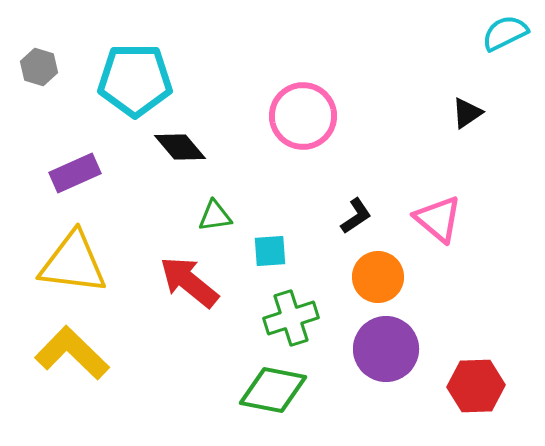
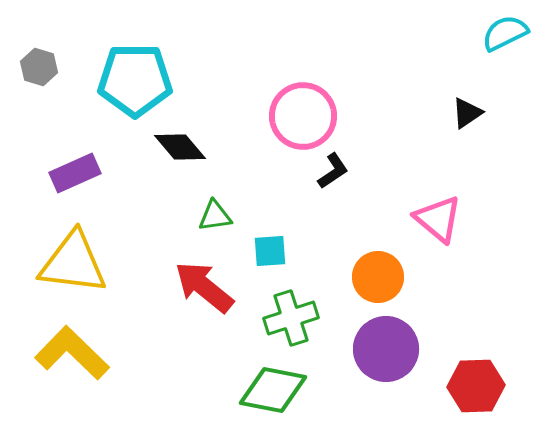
black L-shape: moved 23 px left, 45 px up
red arrow: moved 15 px right, 5 px down
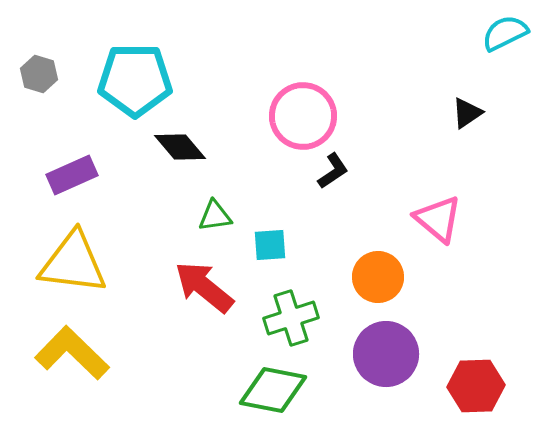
gray hexagon: moved 7 px down
purple rectangle: moved 3 px left, 2 px down
cyan square: moved 6 px up
purple circle: moved 5 px down
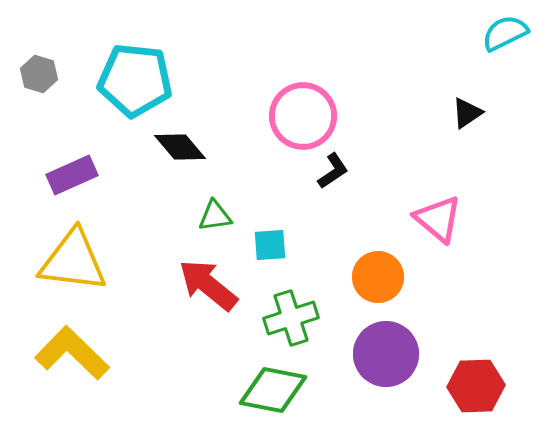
cyan pentagon: rotated 6 degrees clockwise
yellow triangle: moved 2 px up
red arrow: moved 4 px right, 2 px up
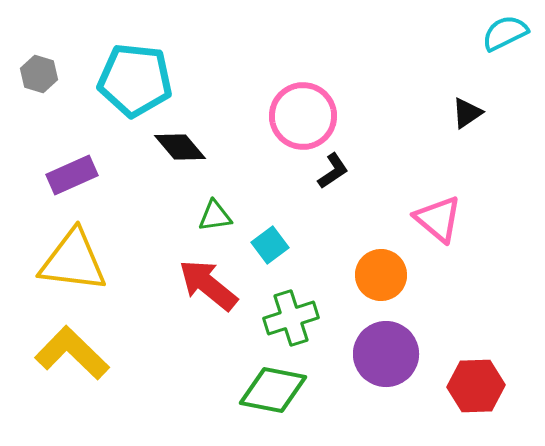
cyan square: rotated 33 degrees counterclockwise
orange circle: moved 3 px right, 2 px up
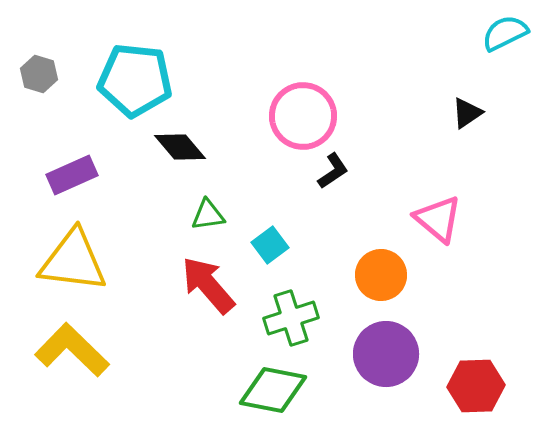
green triangle: moved 7 px left, 1 px up
red arrow: rotated 10 degrees clockwise
yellow L-shape: moved 3 px up
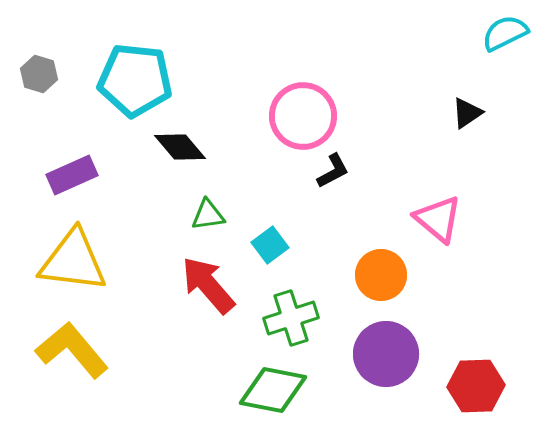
black L-shape: rotated 6 degrees clockwise
yellow L-shape: rotated 6 degrees clockwise
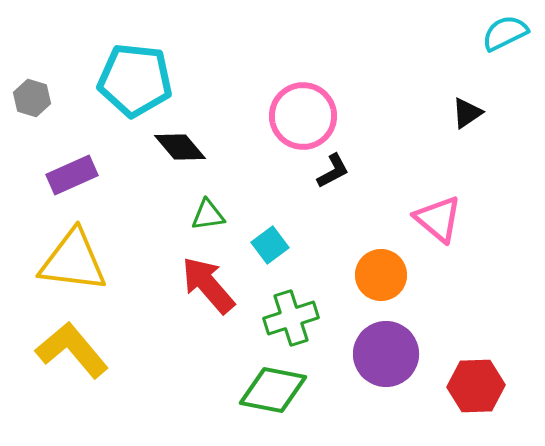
gray hexagon: moved 7 px left, 24 px down
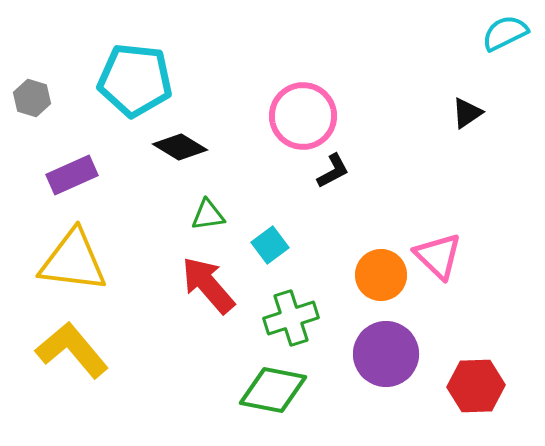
black diamond: rotated 18 degrees counterclockwise
pink triangle: moved 37 px down; rotated 4 degrees clockwise
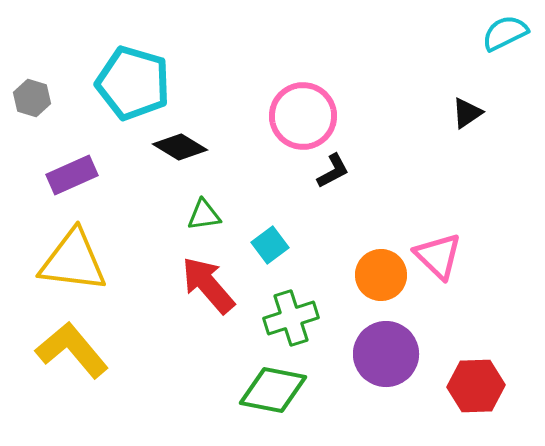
cyan pentagon: moved 2 px left, 3 px down; rotated 10 degrees clockwise
green triangle: moved 4 px left
